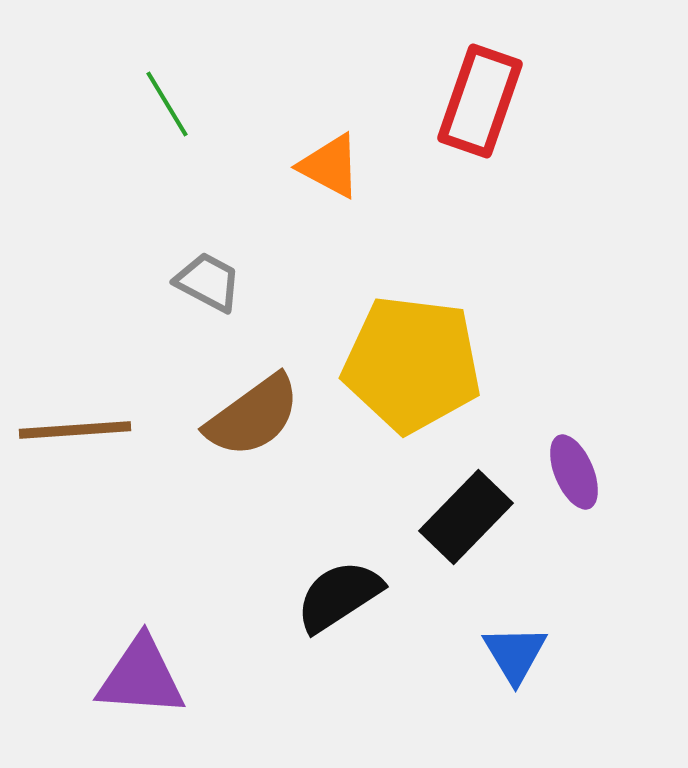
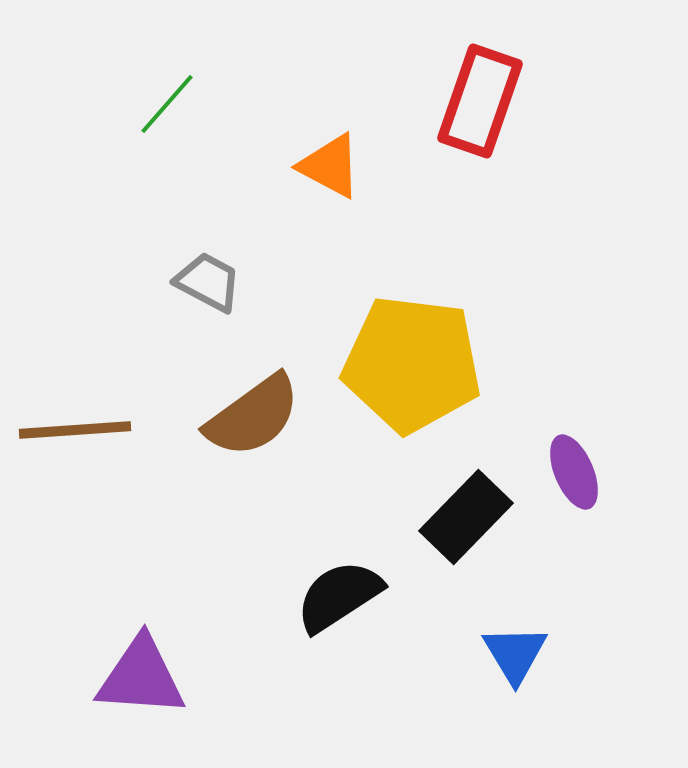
green line: rotated 72 degrees clockwise
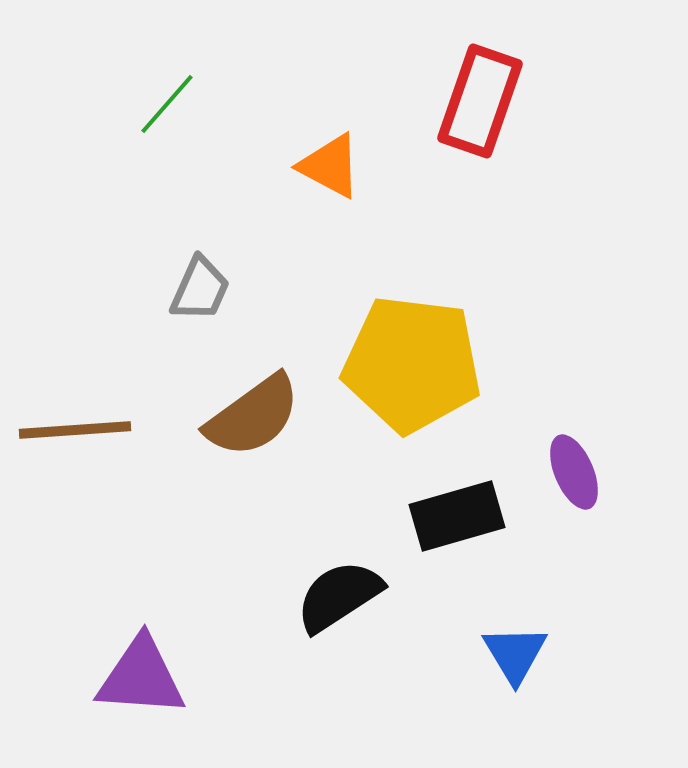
gray trapezoid: moved 8 px left, 7 px down; rotated 86 degrees clockwise
black rectangle: moved 9 px left, 1 px up; rotated 30 degrees clockwise
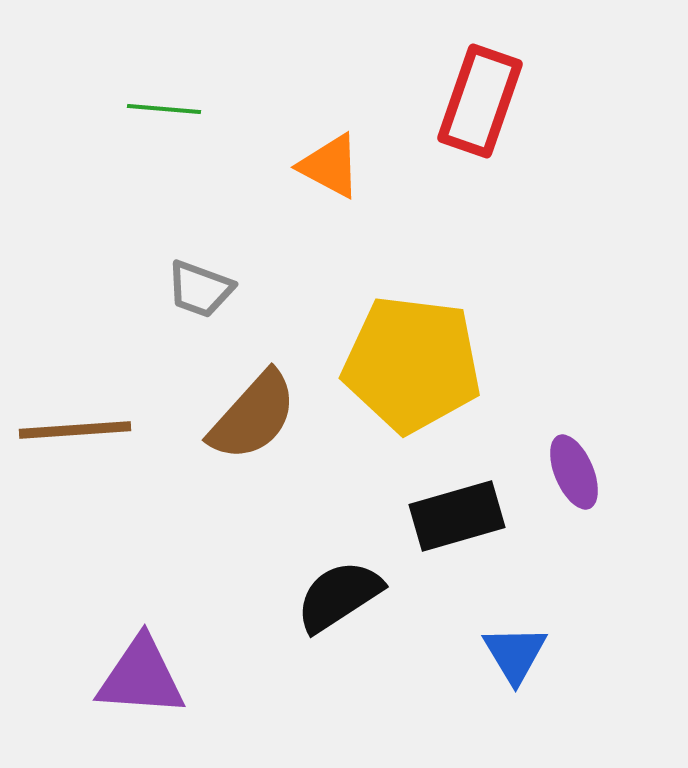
green line: moved 3 px left, 5 px down; rotated 54 degrees clockwise
gray trapezoid: rotated 86 degrees clockwise
brown semicircle: rotated 12 degrees counterclockwise
